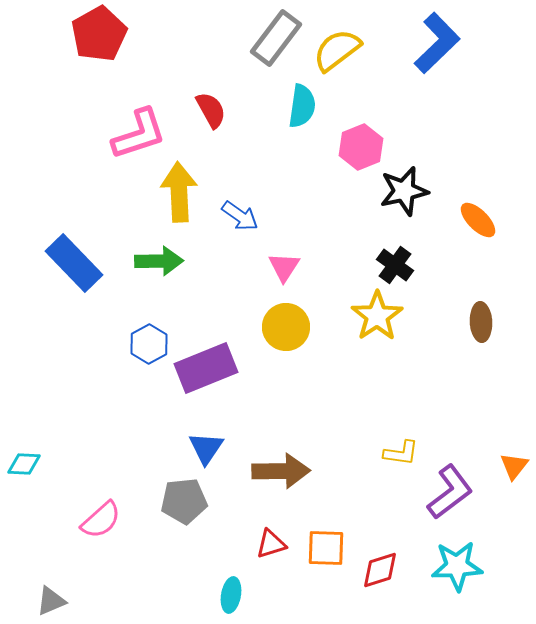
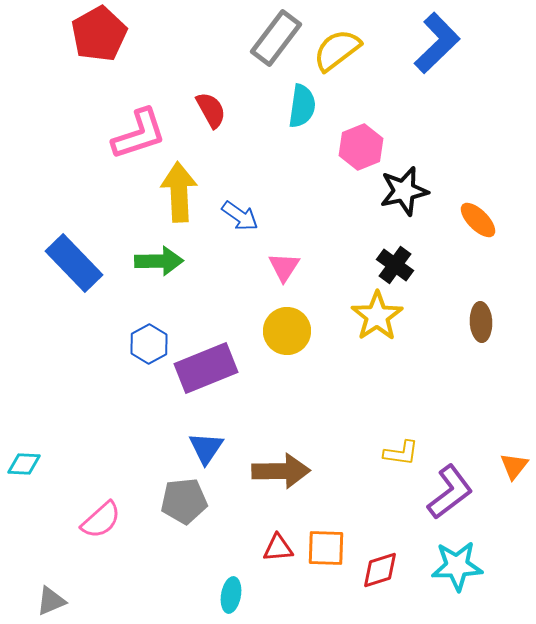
yellow circle: moved 1 px right, 4 px down
red triangle: moved 7 px right, 4 px down; rotated 12 degrees clockwise
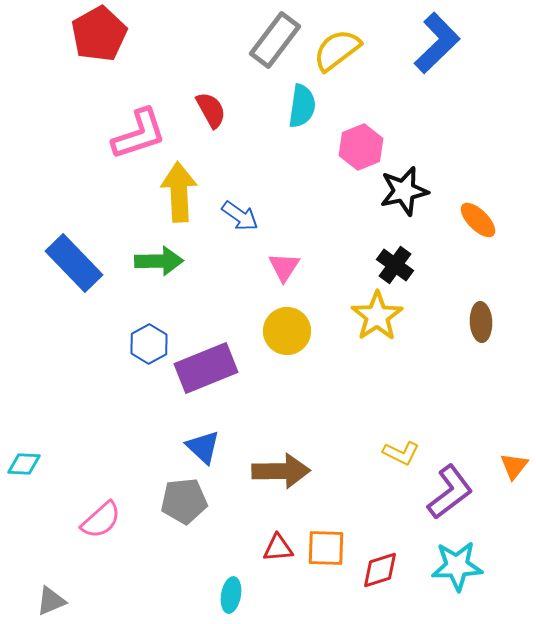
gray rectangle: moved 1 px left, 2 px down
blue triangle: moved 3 px left, 1 px up; rotated 21 degrees counterclockwise
yellow L-shape: rotated 18 degrees clockwise
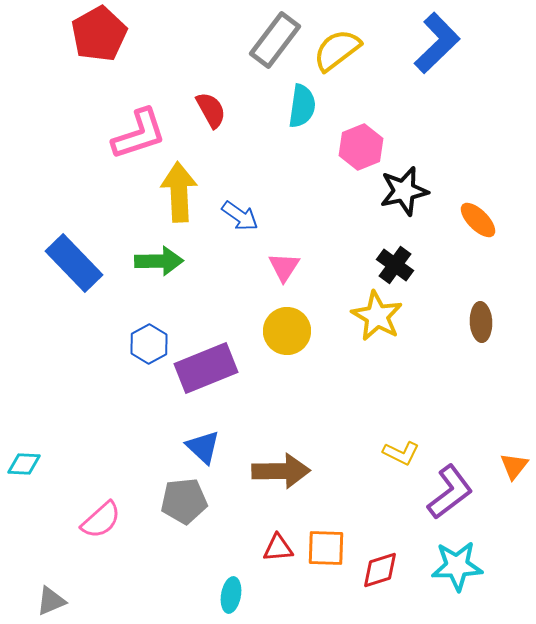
yellow star: rotated 9 degrees counterclockwise
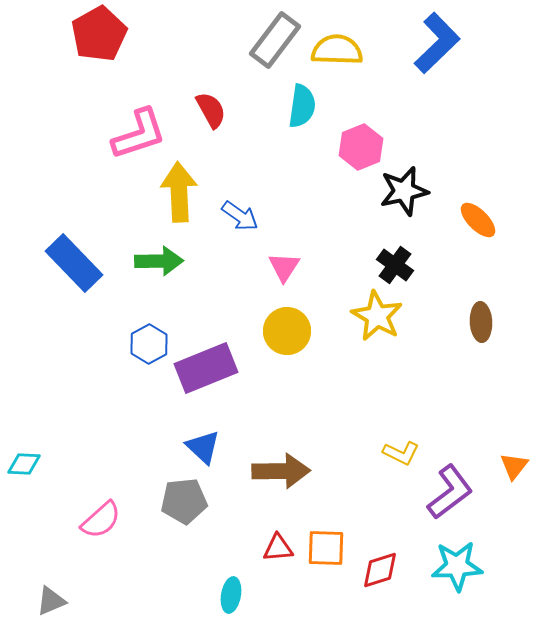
yellow semicircle: rotated 39 degrees clockwise
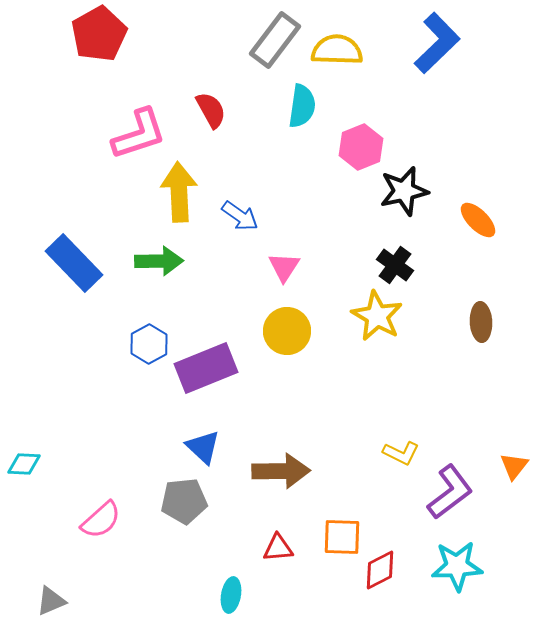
orange square: moved 16 px right, 11 px up
red diamond: rotated 9 degrees counterclockwise
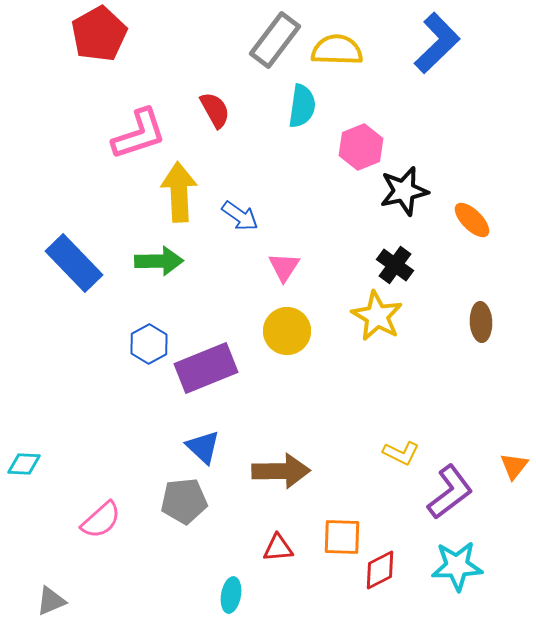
red semicircle: moved 4 px right
orange ellipse: moved 6 px left
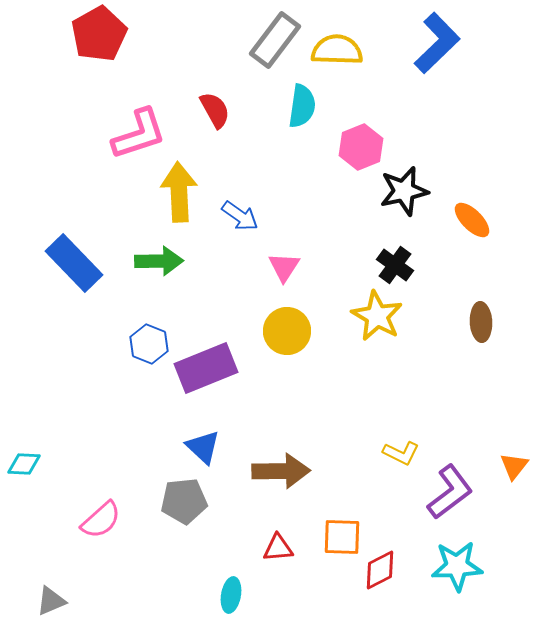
blue hexagon: rotated 9 degrees counterclockwise
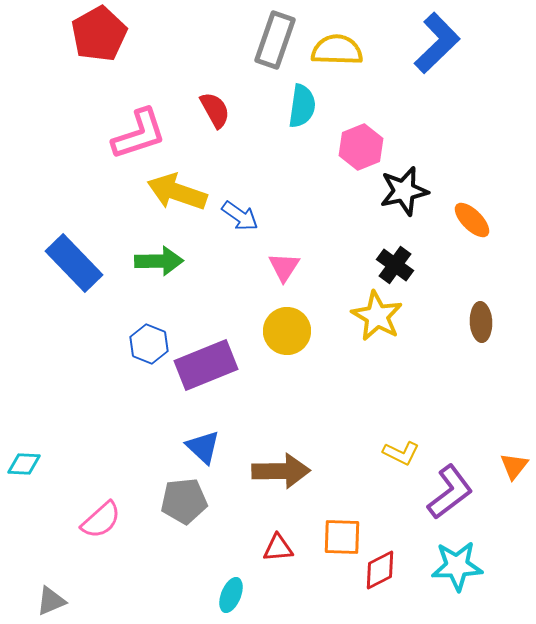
gray rectangle: rotated 18 degrees counterclockwise
yellow arrow: moved 2 px left; rotated 68 degrees counterclockwise
purple rectangle: moved 3 px up
cyan ellipse: rotated 12 degrees clockwise
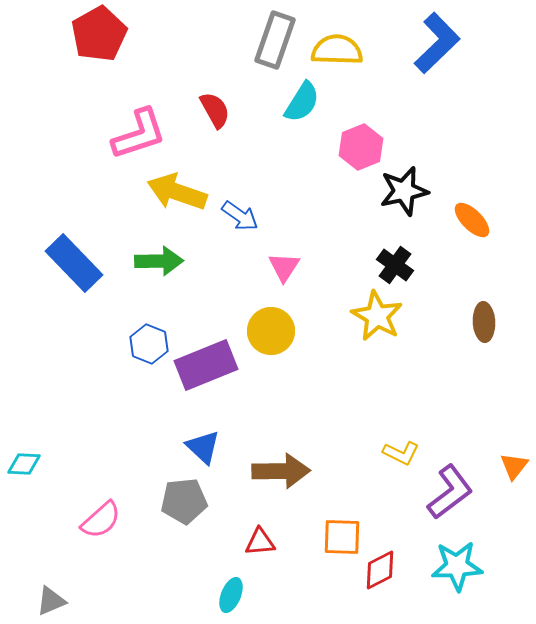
cyan semicircle: moved 4 px up; rotated 24 degrees clockwise
brown ellipse: moved 3 px right
yellow circle: moved 16 px left
red triangle: moved 18 px left, 6 px up
